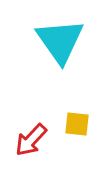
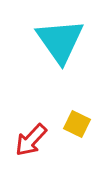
yellow square: rotated 20 degrees clockwise
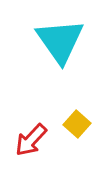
yellow square: rotated 16 degrees clockwise
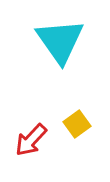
yellow square: rotated 12 degrees clockwise
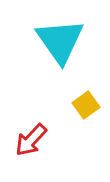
yellow square: moved 9 px right, 19 px up
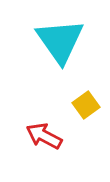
red arrow: moved 13 px right, 4 px up; rotated 75 degrees clockwise
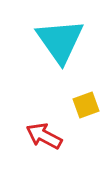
yellow square: rotated 16 degrees clockwise
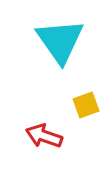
red arrow: rotated 9 degrees counterclockwise
